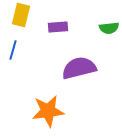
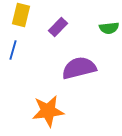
purple rectangle: rotated 42 degrees counterclockwise
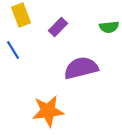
yellow rectangle: rotated 35 degrees counterclockwise
green semicircle: moved 1 px up
blue line: rotated 48 degrees counterclockwise
purple semicircle: moved 2 px right
